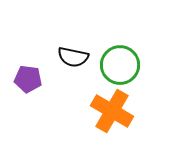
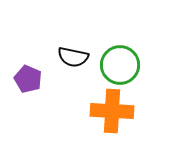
purple pentagon: rotated 16 degrees clockwise
orange cross: rotated 27 degrees counterclockwise
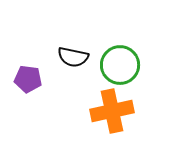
purple pentagon: rotated 16 degrees counterclockwise
orange cross: rotated 15 degrees counterclockwise
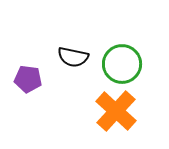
green circle: moved 2 px right, 1 px up
orange cross: moved 4 px right; rotated 36 degrees counterclockwise
